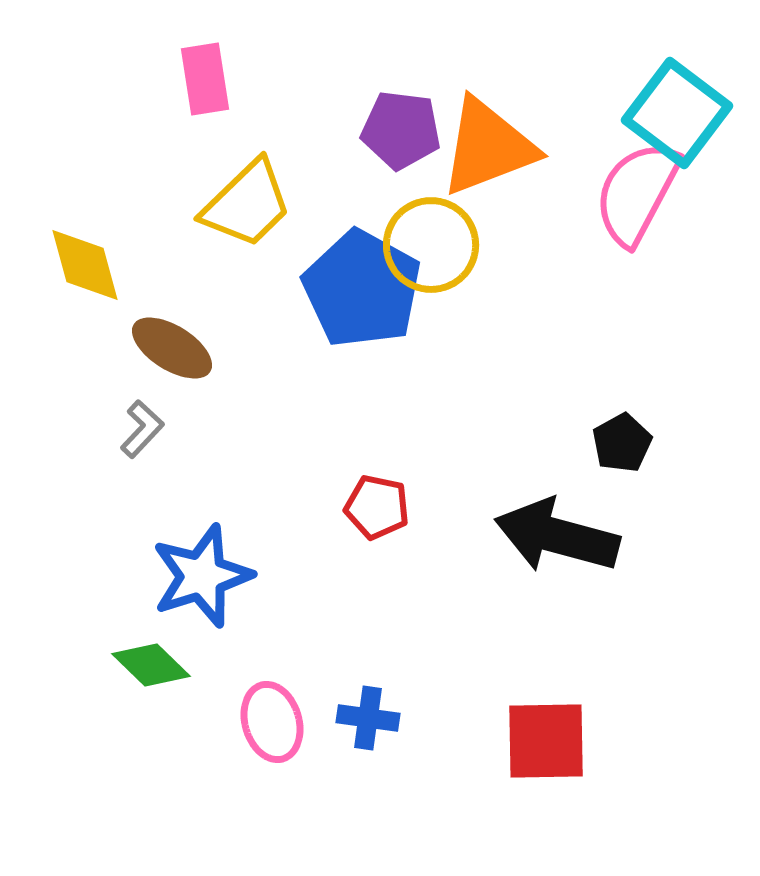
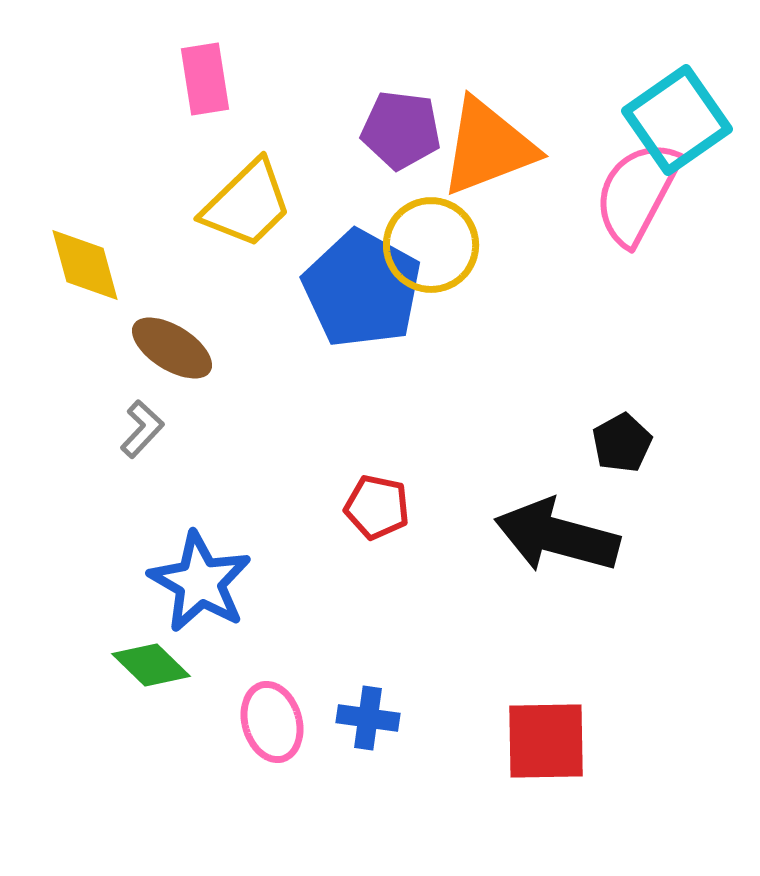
cyan square: moved 7 px down; rotated 18 degrees clockwise
blue star: moved 2 px left, 6 px down; rotated 24 degrees counterclockwise
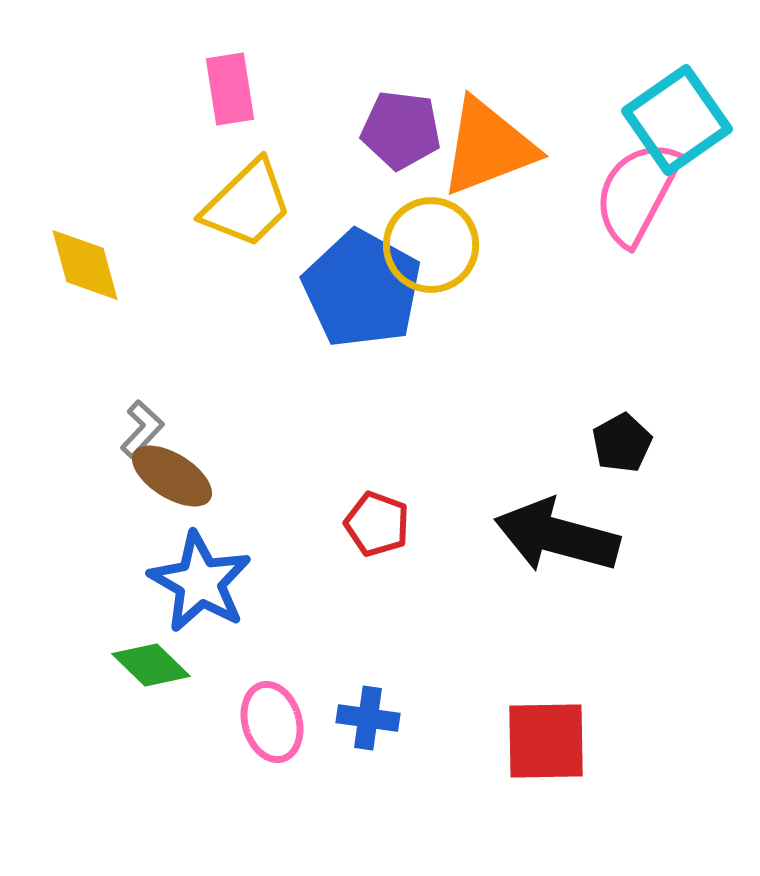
pink rectangle: moved 25 px right, 10 px down
brown ellipse: moved 128 px down
red pentagon: moved 17 px down; rotated 8 degrees clockwise
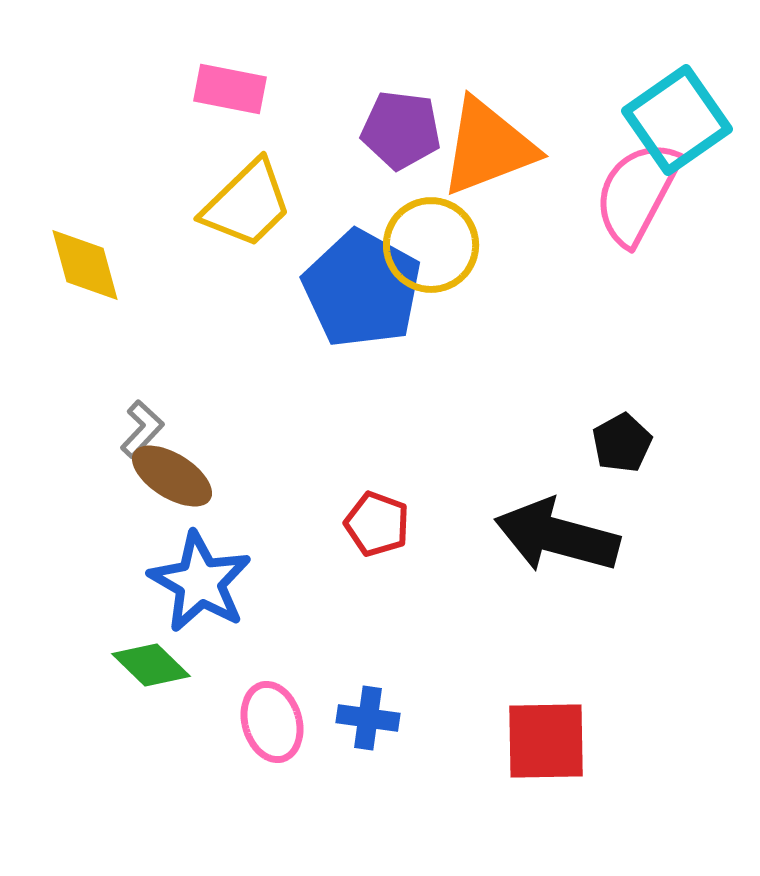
pink rectangle: rotated 70 degrees counterclockwise
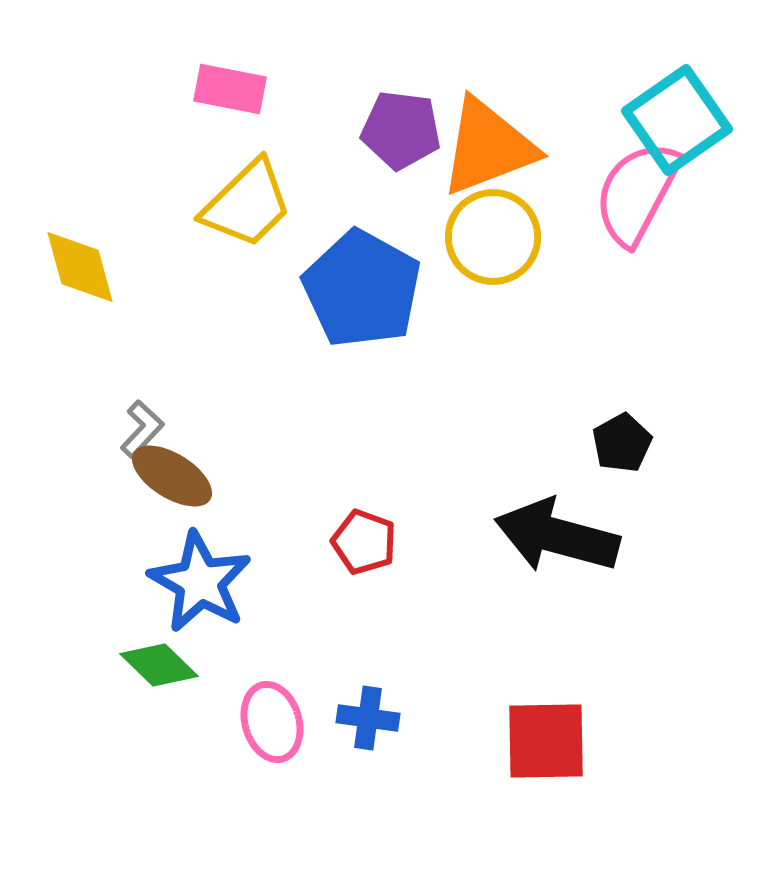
yellow circle: moved 62 px right, 8 px up
yellow diamond: moved 5 px left, 2 px down
red pentagon: moved 13 px left, 18 px down
green diamond: moved 8 px right
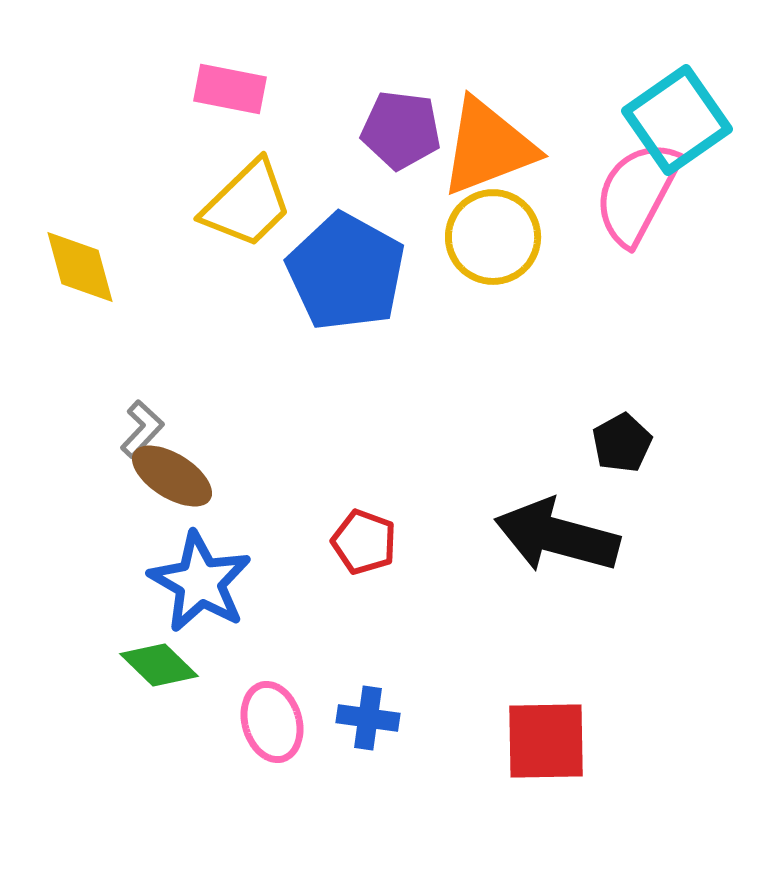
blue pentagon: moved 16 px left, 17 px up
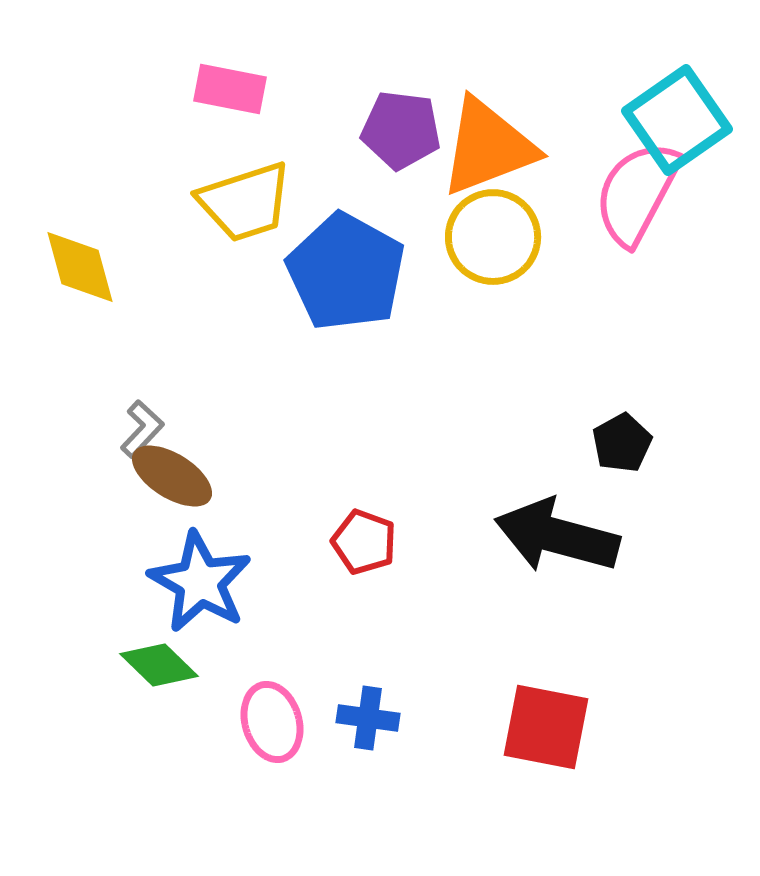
yellow trapezoid: moved 2 px left, 2 px up; rotated 26 degrees clockwise
red square: moved 14 px up; rotated 12 degrees clockwise
